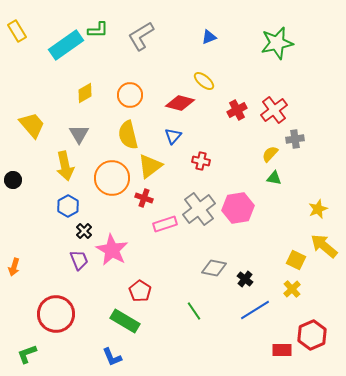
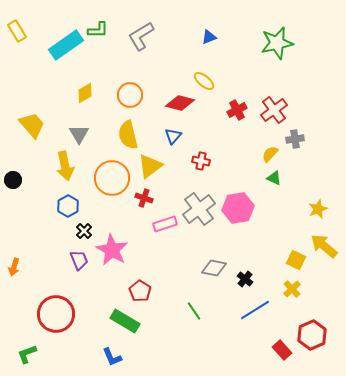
green triangle at (274, 178): rotated 14 degrees clockwise
red rectangle at (282, 350): rotated 48 degrees clockwise
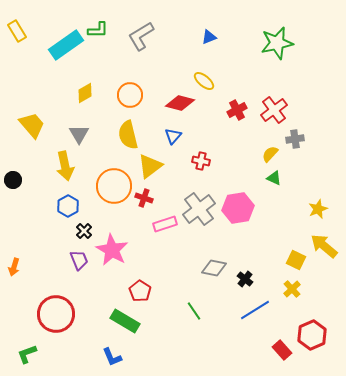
orange circle at (112, 178): moved 2 px right, 8 px down
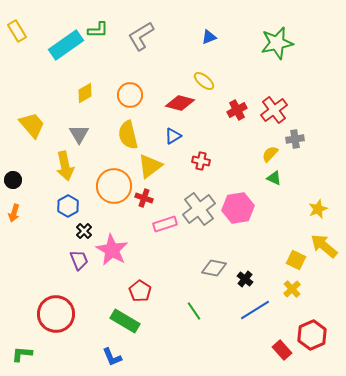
blue triangle at (173, 136): rotated 18 degrees clockwise
orange arrow at (14, 267): moved 54 px up
green L-shape at (27, 354): moved 5 px left; rotated 25 degrees clockwise
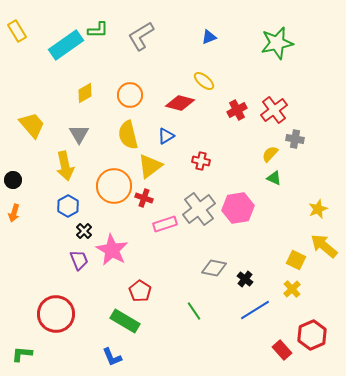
blue triangle at (173, 136): moved 7 px left
gray cross at (295, 139): rotated 18 degrees clockwise
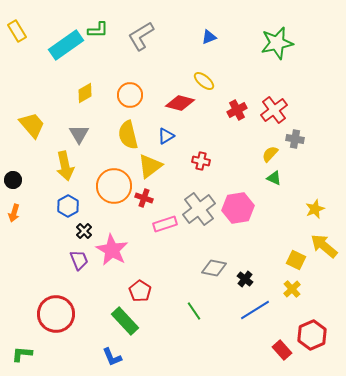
yellow star at (318, 209): moved 3 px left
green rectangle at (125, 321): rotated 16 degrees clockwise
